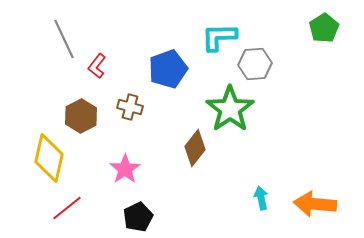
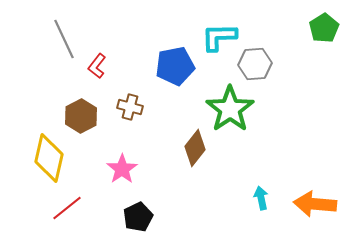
blue pentagon: moved 7 px right, 3 px up; rotated 9 degrees clockwise
pink star: moved 3 px left
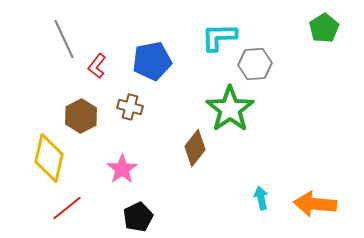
blue pentagon: moved 23 px left, 5 px up
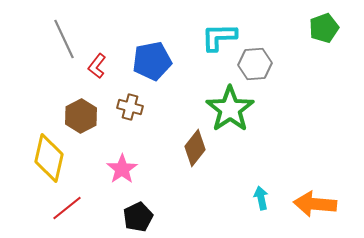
green pentagon: rotated 12 degrees clockwise
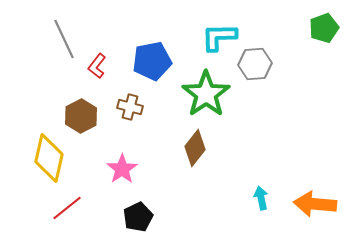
green star: moved 24 px left, 15 px up
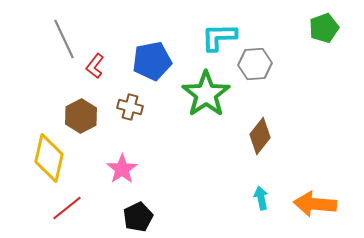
red L-shape: moved 2 px left
brown diamond: moved 65 px right, 12 px up
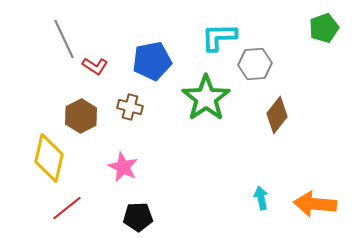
red L-shape: rotated 95 degrees counterclockwise
green star: moved 4 px down
brown diamond: moved 17 px right, 21 px up
pink star: moved 1 px right, 2 px up; rotated 12 degrees counterclockwise
black pentagon: rotated 24 degrees clockwise
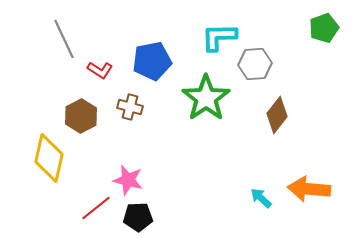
red L-shape: moved 5 px right, 4 px down
pink star: moved 5 px right, 13 px down; rotated 12 degrees counterclockwise
cyan arrow: rotated 35 degrees counterclockwise
orange arrow: moved 6 px left, 15 px up
red line: moved 29 px right
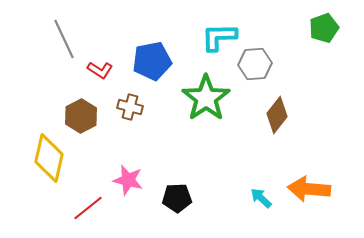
red line: moved 8 px left
black pentagon: moved 39 px right, 19 px up
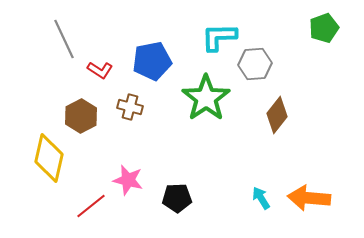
orange arrow: moved 9 px down
cyan arrow: rotated 15 degrees clockwise
red line: moved 3 px right, 2 px up
